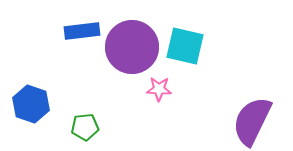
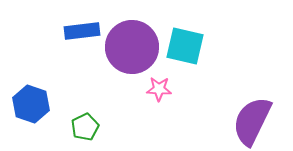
green pentagon: rotated 20 degrees counterclockwise
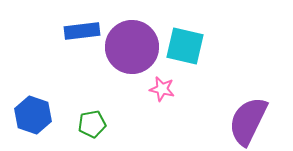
pink star: moved 3 px right; rotated 10 degrees clockwise
blue hexagon: moved 2 px right, 11 px down
purple semicircle: moved 4 px left
green pentagon: moved 7 px right, 3 px up; rotated 16 degrees clockwise
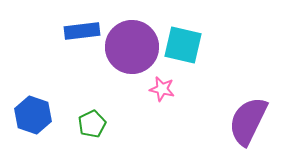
cyan square: moved 2 px left, 1 px up
green pentagon: rotated 16 degrees counterclockwise
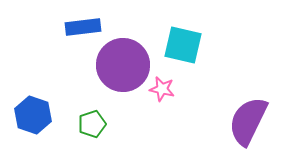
blue rectangle: moved 1 px right, 4 px up
purple circle: moved 9 px left, 18 px down
green pentagon: rotated 8 degrees clockwise
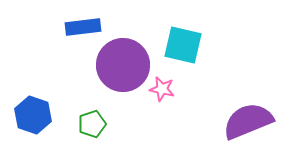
purple semicircle: rotated 42 degrees clockwise
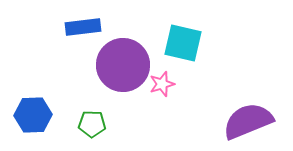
cyan square: moved 2 px up
pink star: moved 5 px up; rotated 30 degrees counterclockwise
blue hexagon: rotated 21 degrees counterclockwise
green pentagon: rotated 20 degrees clockwise
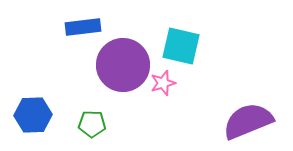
cyan square: moved 2 px left, 3 px down
pink star: moved 1 px right, 1 px up
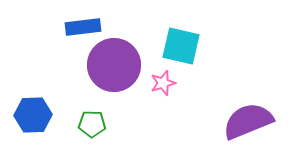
purple circle: moved 9 px left
